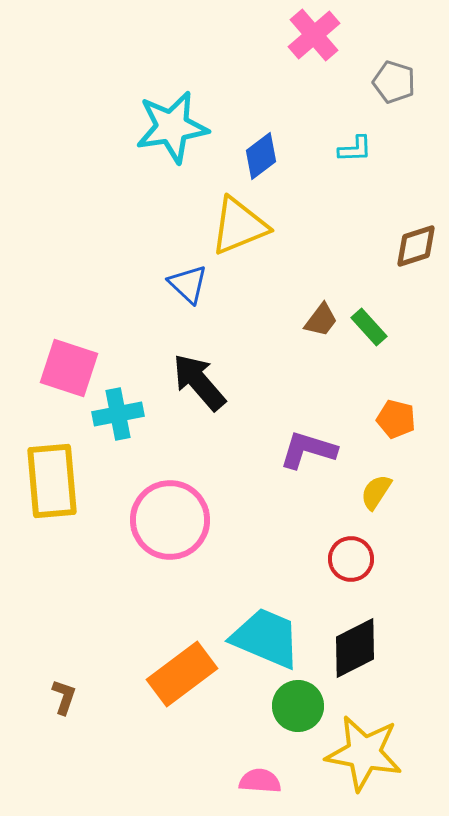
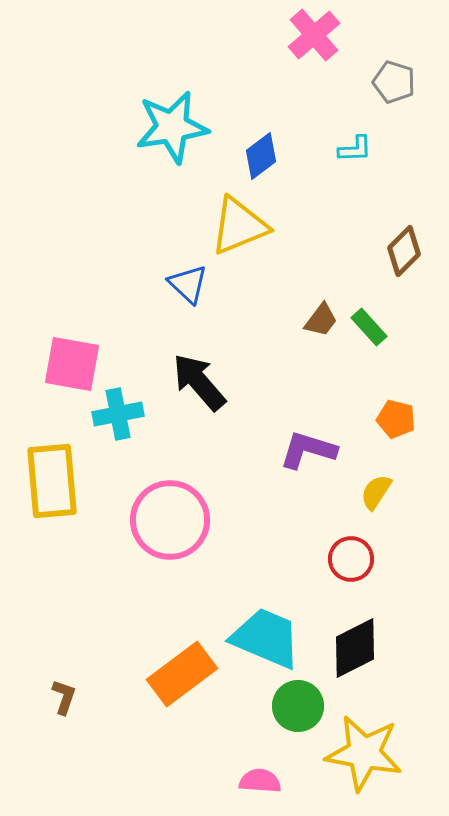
brown diamond: moved 12 px left, 5 px down; rotated 27 degrees counterclockwise
pink square: moved 3 px right, 4 px up; rotated 8 degrees counterclockwise
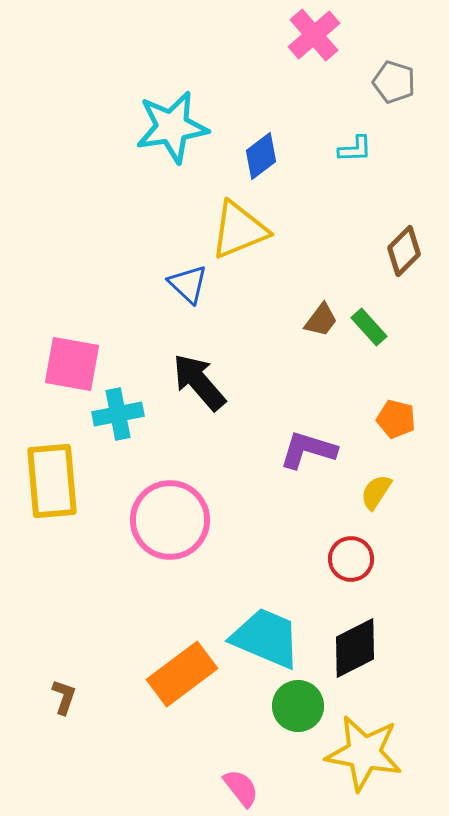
yellow triangle: moved 4 px down
pink semicircle: moved 19 px left, 7 px down; rotated 48 degrees clockwise
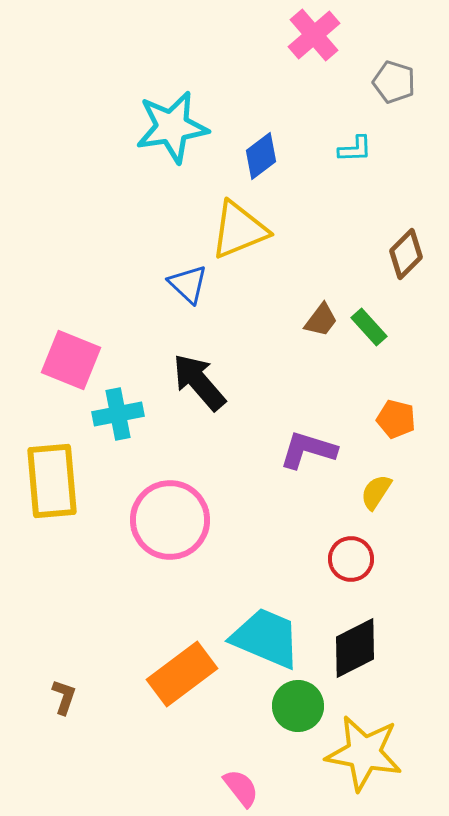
brown diamond: moved 2 px right, 3 px down
pink square: moved 1 px left, 4 px up; rotated 12 degrees clockwise
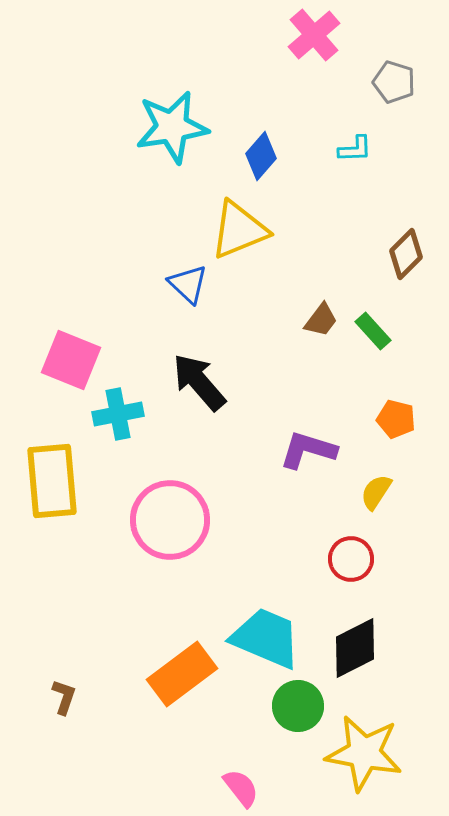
blue diamond: rotated 12 degrees counterclockwise
green rectangle: moved 4 px right, 4 px down
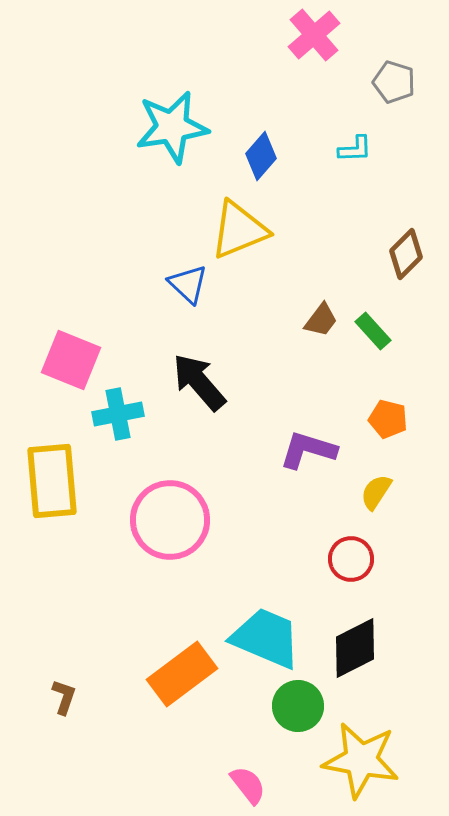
orange pentagon: moved 8 px left
yellow star: moved 3 px left, 7 px down
pink semicircle: moved 7 px right, 3 px up
